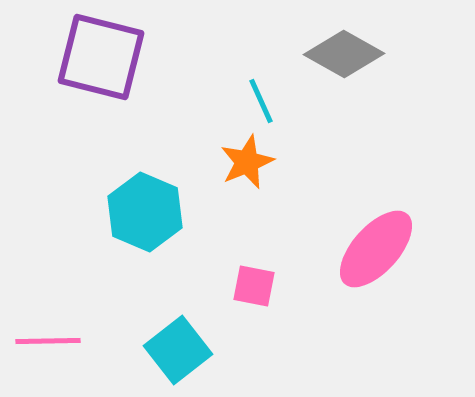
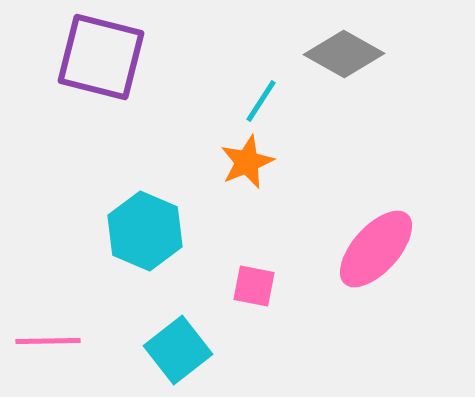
cyan line: rotated 57 degrees clockwise
cyan hexagon: moved 19 px down
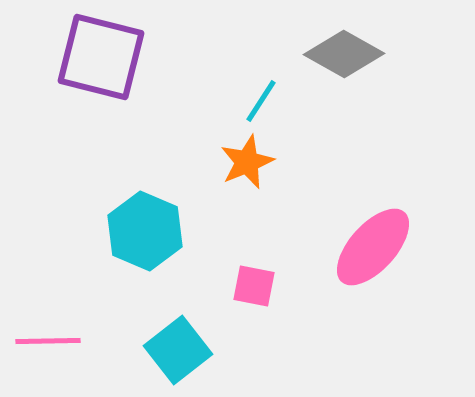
pink ellipse: moved 3 px left, 2 px up
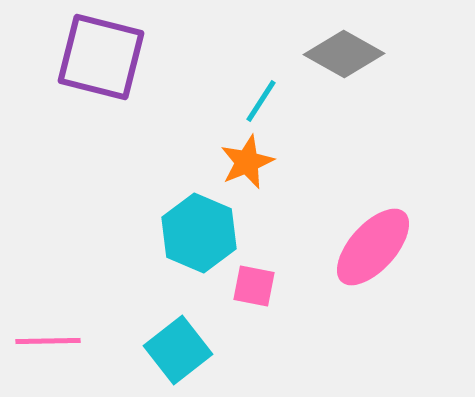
cyan hexagon: moved 54 px right, 2 px down
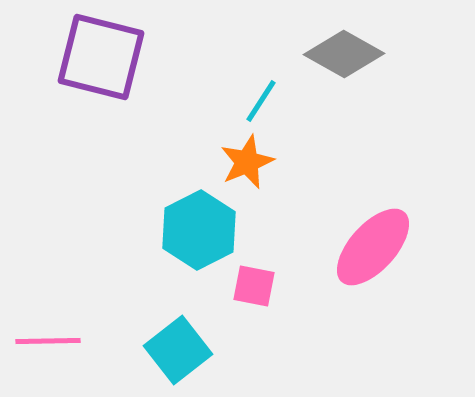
cyan hexagon: moved 3 px up; rotated 10 degrees clockwise
